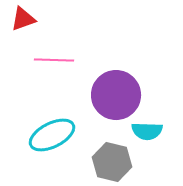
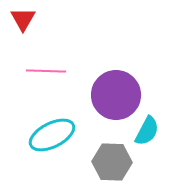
red triangle: rotated 40 degrees counterclockwise
pink line: moved 8 px left, 11 px down
cyan semicircle: rotated 64 degrees counterclockwise
gray hexagon: rotated 12 degrees counterclockwise
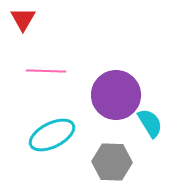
cyan semicircle: moved 3 px right, 8 px up; rotated 60 degrees counterclockwise
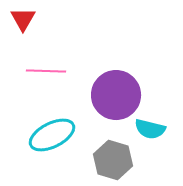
cyan semicircle: moved 6 px down; rotated 136 degrees clockwise
gray hexagon: moved 1 px right, 2 px up; rotated 15 degrees clockwise
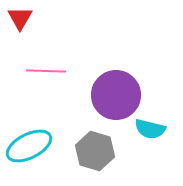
red triangle: moved 3 px left, 1 px up
cyan ellipse: moved 23 px left, 11 px down
gray hexagon: moved 18 px left, 9 px up
